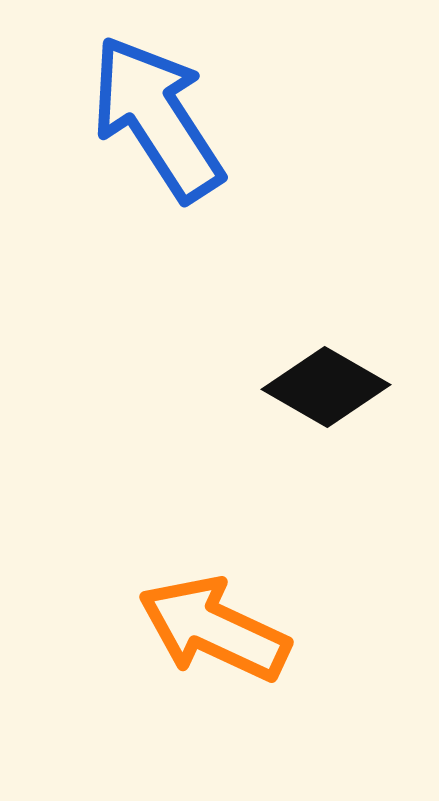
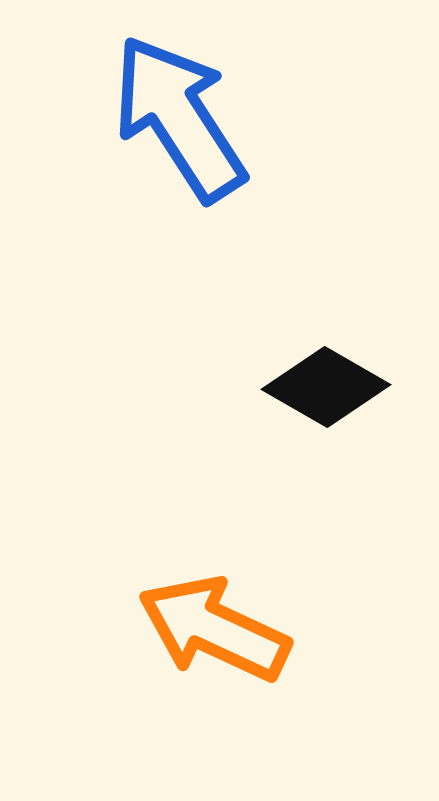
blue arrow: moved 22 px right
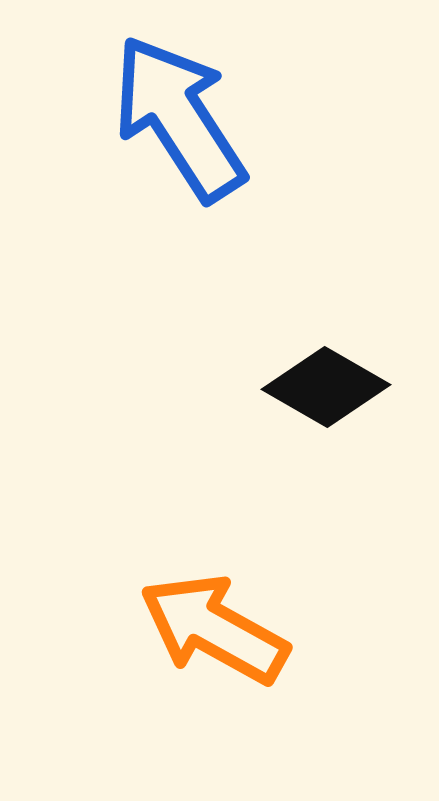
orange arrow: rotated 4 degrees clockwise
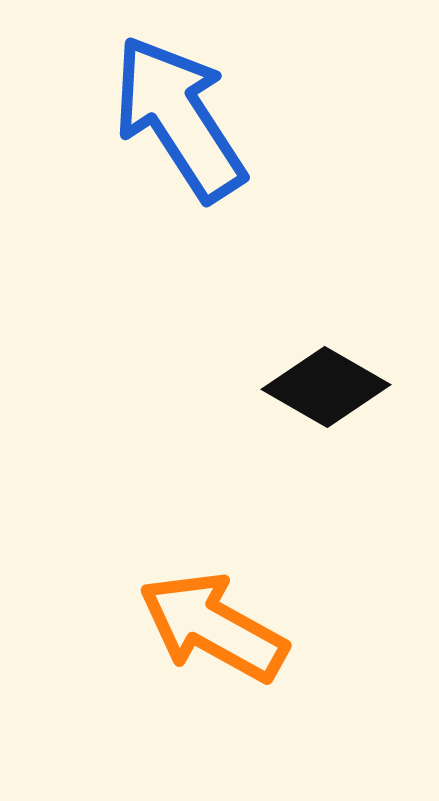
orange arrow: moved 1 px left, 2 px up
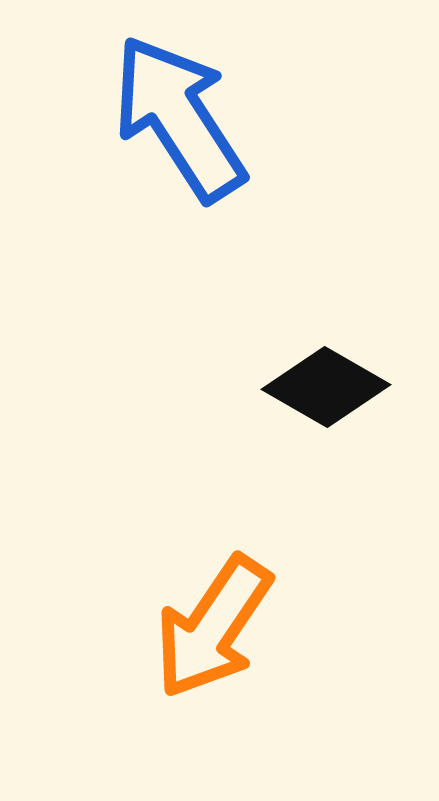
orange arrow: rotated 85 degrees counterclockwise
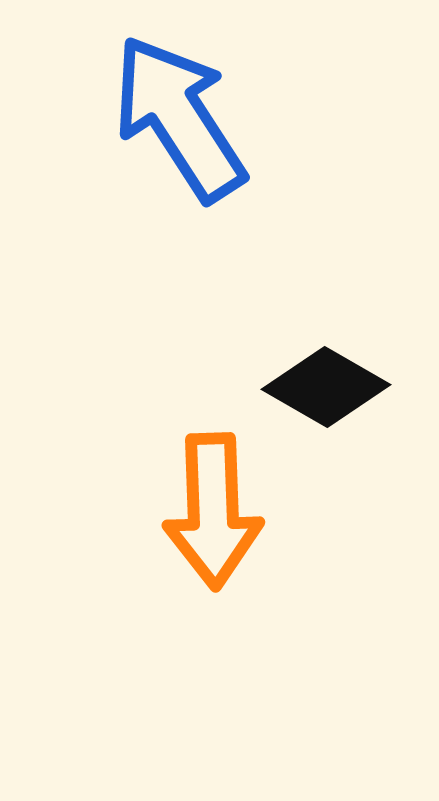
orange arrow: moved 116 px up; rotated 36 degrees counterclockwise
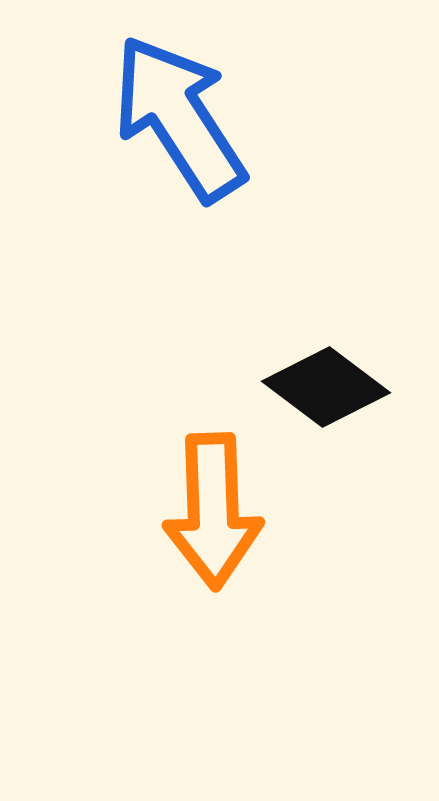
black diamond: rotated 7 degrees clockwise
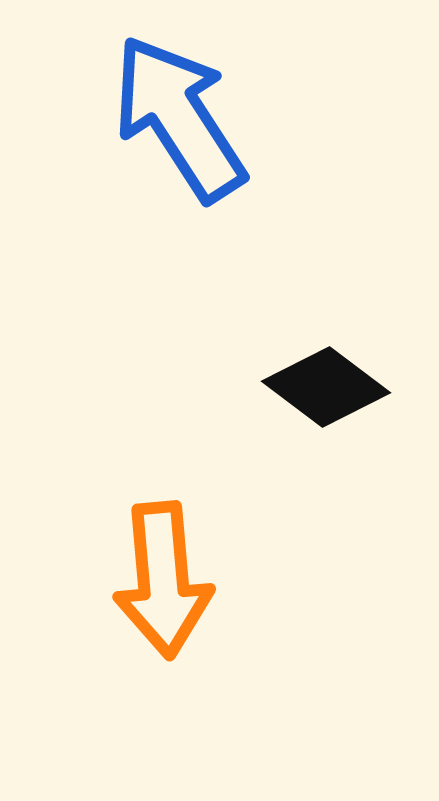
orange arrow: moved 50 px left, 69 px down; rotated 3 degrees counterclockwise
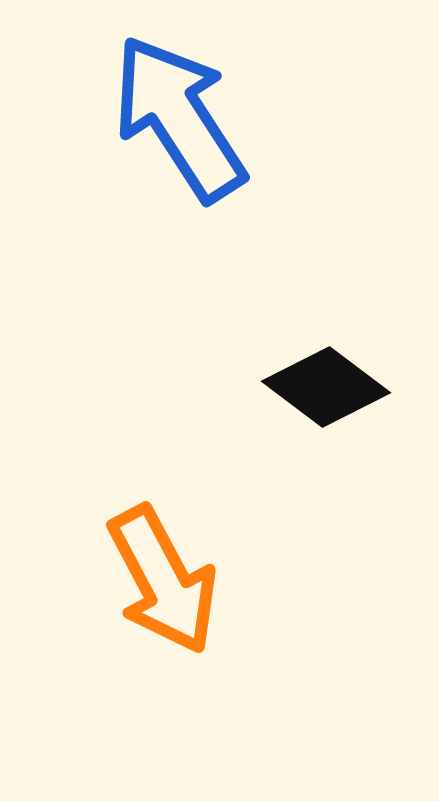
orange arrow: rotated 23 degrees counterclockwise
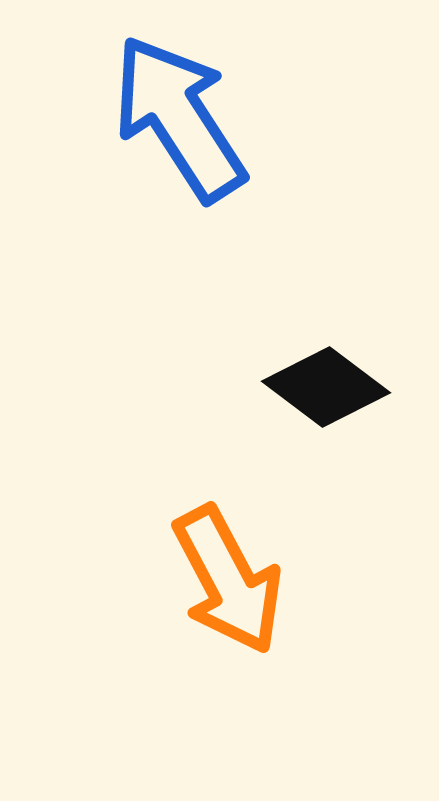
orange arrow: moved 65 px right
